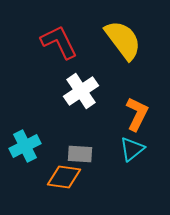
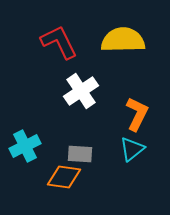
yellow semicircle: rotated 54 degrees counterclockwise
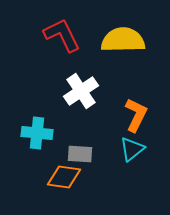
red L-shape: moved 3 px right, 7 px up
orange L-shape: moved 1 px left, 1 px down
cyan cross: moved 12 px right, 13 px up; rotated 32 degrees clockwise
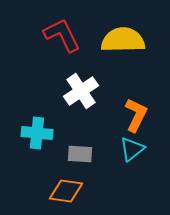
orange diamond: moved 2 px right, 14 px down
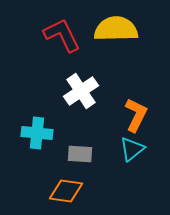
yellow semicircle: moved 7 px left, 11 px up
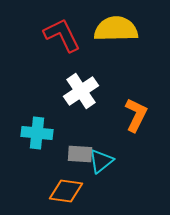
cyan triangle: moved 31 px left, 12 px down
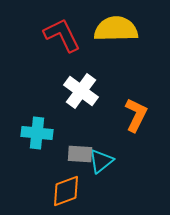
white cross: rotated 20 degrees counterclockwise
orange diamond: rotated 28 degrees counterclockwise
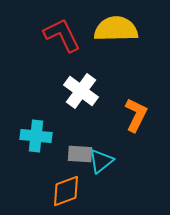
cyan cross: moved 1 px left, 3 px down
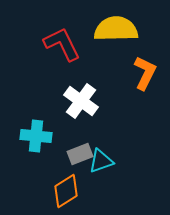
red L-shape: moved 9 px down
white cross: moved 10 px down
orange L-shape: moved 9 px right, 42 px up
gray rectangle: rotated 25 degrees counterclockwise
cyan triangle: rotated 20 degrees clockwise
orange diamond: rotated 12 degrees counterclockwise
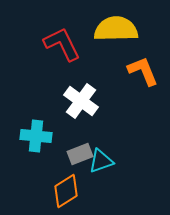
orange L-shape: moved 2 px left, 2 px up; rotated 48 degrees counterclockwise
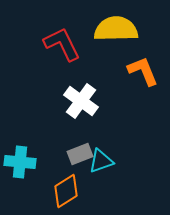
cyan cross: moved 16 px left, 26 px down
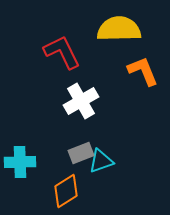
yellow semicircle: moved 3 px right
red L-shape: moved 8 px down
white cross: rotated 24 degrees clockwise
gray rectangle: moved 1 px right, 1 px up
cyan cross: rotated 8 degrees counterclockwise
